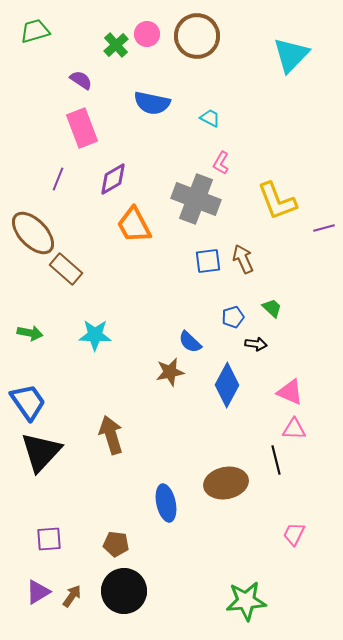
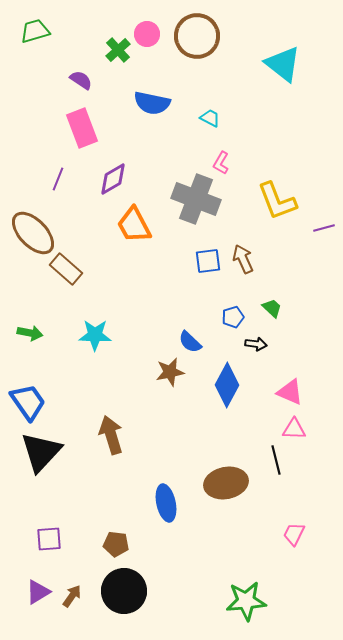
green cross at (116, 45): moved 2 px right, 5 px down
cyan triangle at (291, 55): moved 8 px left, 9 px down; rotated 36 degrees counterclockwise
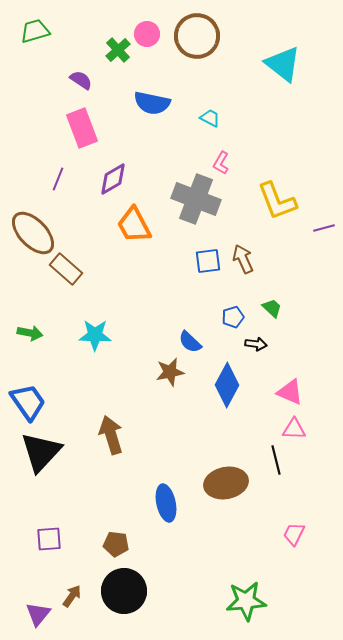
purple triangle at (38, 592): moved 22 px down; rotated 20 degrees counterclockwise
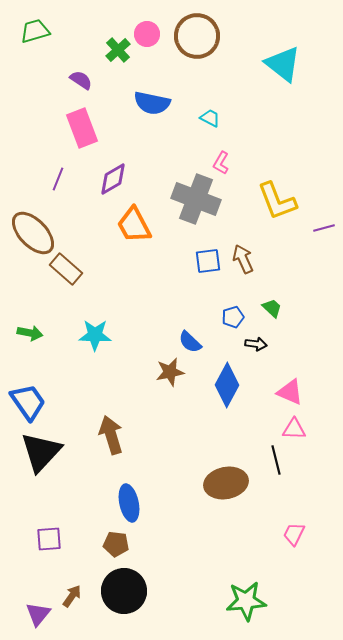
blue ellipse at (166, 503): moved 37 px left
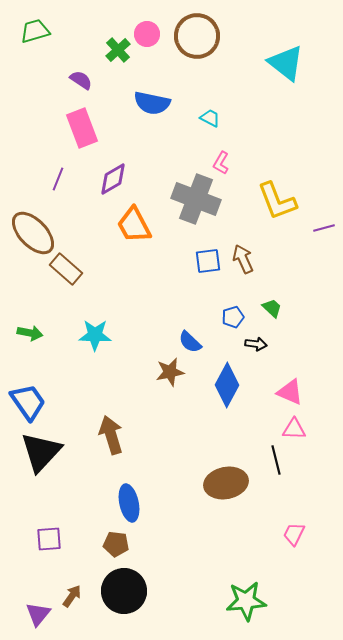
cyan triangle at (283, 64): moved 3 px right, 1 px up
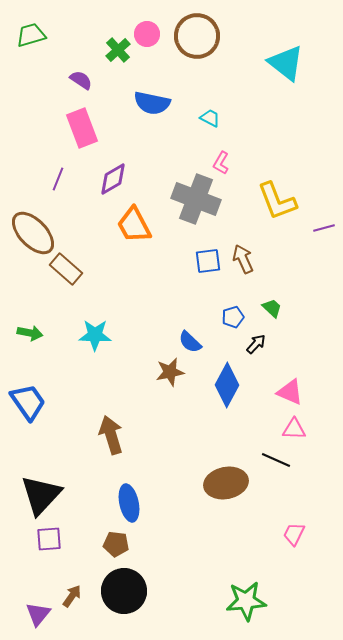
green trapezoid at (35, 31): moved 4 px left, 4 px down
black arrow at (256, 344): rotated 55 degrees counterclockwise
black triangle at (41, 452): moved 43 px down
black line at (276, 460): rotated 52 degrees counterclockwise
